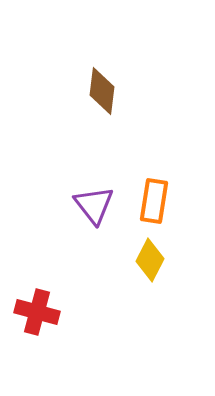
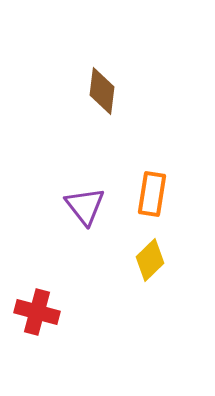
orange rectangle: moved 2 px left, 7 px up
purple triangle: moved 9 px left, 1 px down
yellow diamond: rotated 18 degrees clockwise
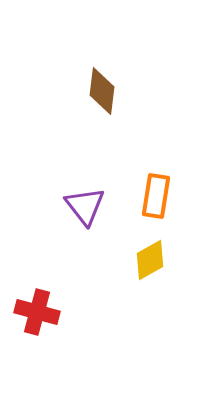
orange rectangle: moved 4 px right, 2 px down
yellow diamond: rotated 15 degrees clockwise
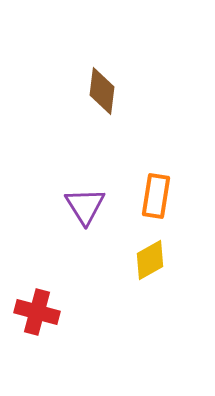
purple triangle: rotated 6 degrees clockwise
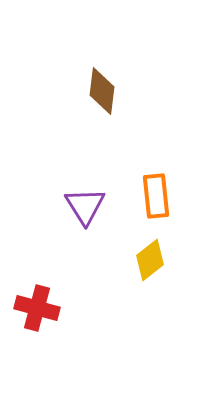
orange rectangle: rotated 15 degrees counterclockwise
yellow diamond: rotated 9 degrees counterclockwise
red cross: moved 4 px up
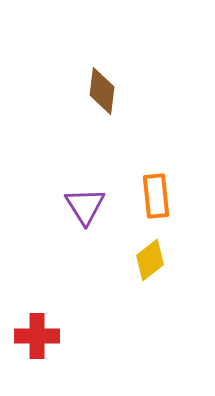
red cross: moved 28 px down; rotated 15 degrees counterclockwise
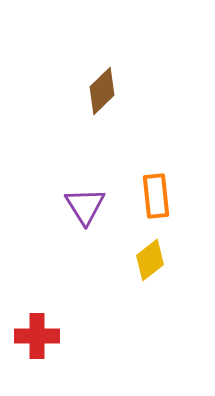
brown diamond: rotated 39 degrees clockwise
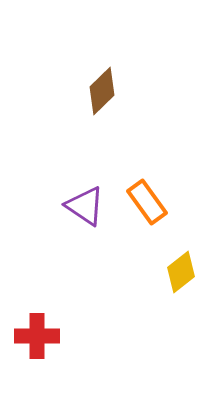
orange rectangle: moved 9 px left, 6 px down; rotated 30 degrees counterclockwise
purple triangle: rotated 24 degrees counterclockwise
yellow diamond: moved 31 px right, 12 px down
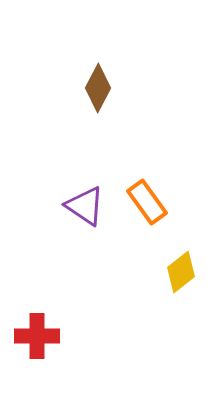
brown diamond: moved 4 px left, 3 px up; rotated 18 degrees counterclockwise
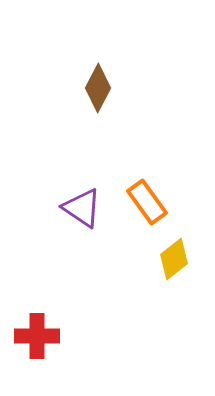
purple triangle: moved 3 px left, 2 px down
yellow diamond: moved 7 px left, 13 px up
